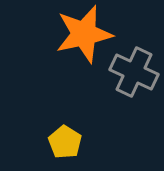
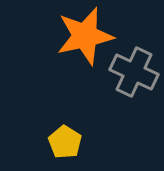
orange star: moved 1 px right, 2 px down
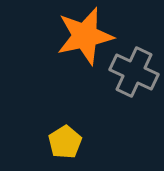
yellow pentagon: rotated 8 degrees clockwise
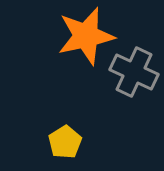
orange star: moved 1 px right
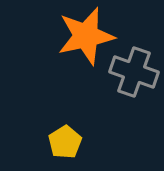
gray cross: rotated 6 degrees counterclockwise
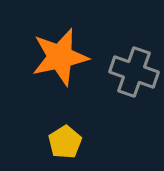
orange star: moved 26 px left, 21 px down
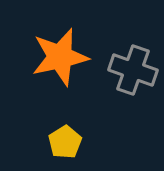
gray cross: moved 1 px left, 2 px up
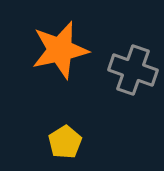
orange star: moved 7 px up
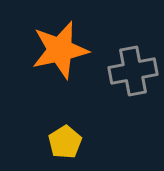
gray cross: moved 1 px down; rotated 30 degrees counterclockwise
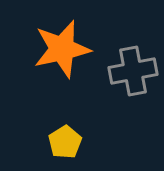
orange star: moved 2 px right, 1 px up
